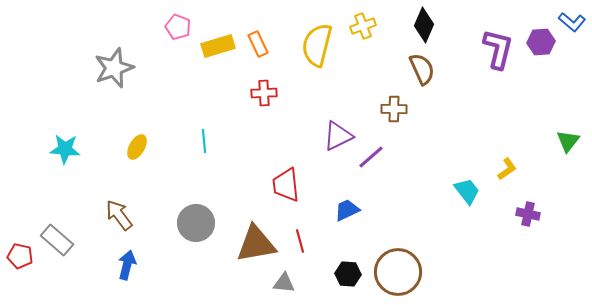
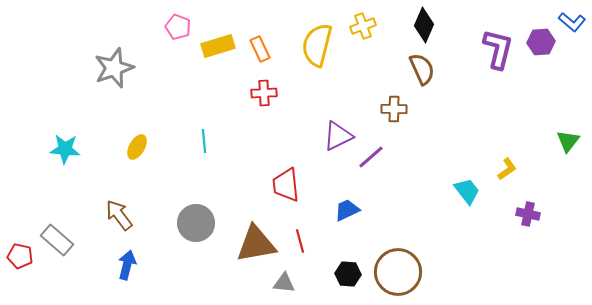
orange rectangle: moved 2 px right, 5 px down
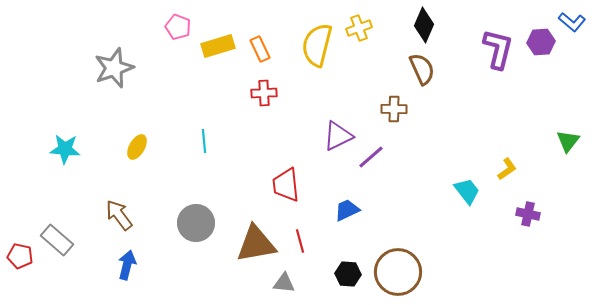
yellow cross: moved 4 px left, 2 px down
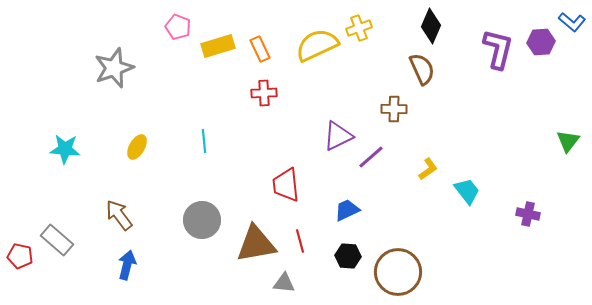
black diamond: moved 7 px right, 1 px down
yellow semicircle: rotated 51 degrees clockwise
yellow L-shape: moved 79 px left
gray circle: moved 6 px right, 3 px up
black hexagon: moved 18 px up
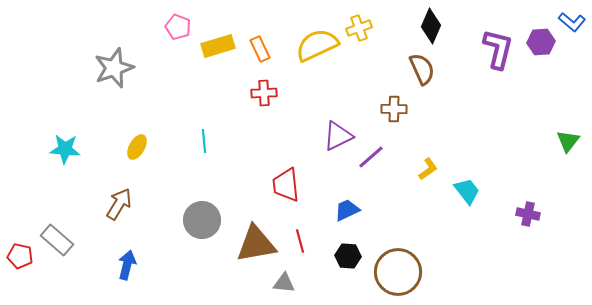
brown arrow: moved 11 px up; rotated 68 degrees clockwise
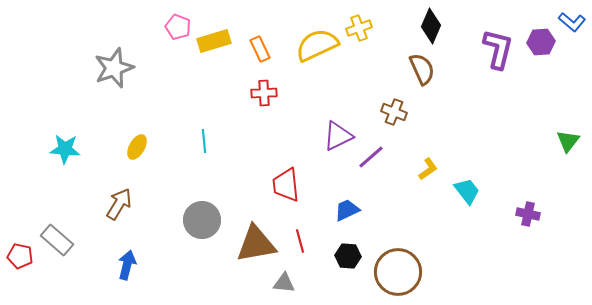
yellow rectangle: moved 4 px left, 5 px up
brown cross: moved 3 px down; rotated 20 degrees clockwise
